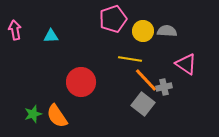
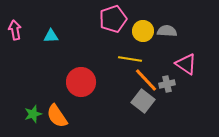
gray cross: moved 3 px right, 3 px up
gray square: moved 3 px up
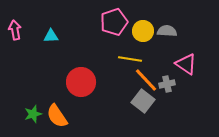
pink pentagon: moved 1 px right, 3 px down
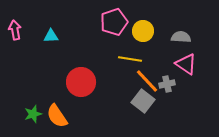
gray semicircle: moved 14 px right, 6 px down
orange line: moved 1 px right, 1 px down
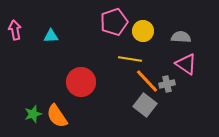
gray square: moved 2 px right, 4 px down
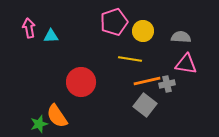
pink arrow: moved 14 px right, 2 px up
pink triangle: rotated 25 degrees counterclockwise
orange line: rotated 60 degrees counterclockwise
green star: moved 6 px right, 10 px down
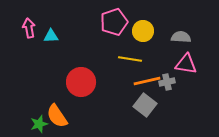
gray cross: moved 2 px up
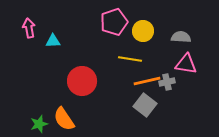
cyan triangle: moved 2 px right, 5 px down
red circle: moved 1 px right, 1 px up
orange semicircle: moved 7 px right, 3 px down
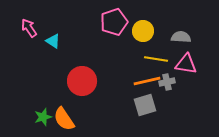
pink arrow: rotated 24 degrees counterclockwise
cyan triangle: rotated 35 degrees clockwise
yellow line: moved 26 px right
gray square: rotated 35 degrees clockwise
green star: moved 4 px right, 7 px up
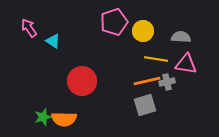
orange semicircle: rotated 55 degrees counterclockwise
